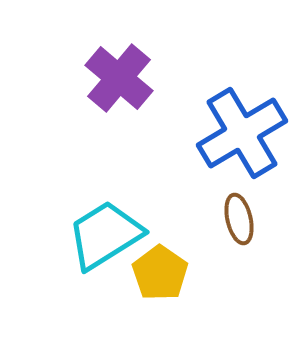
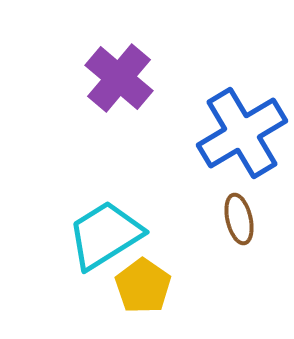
yellow pentagon: moved 17 px left, 13 px down
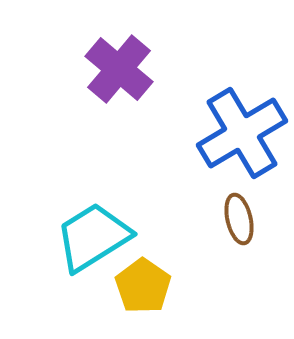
purple cross: moved 9 px up
cyan trapezoid: moved 12 px left, 2 px down
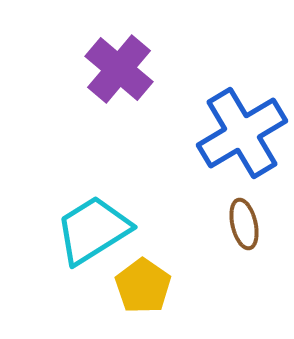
brown ellipse: moved 5 px right, 5 px down
cyan trapezoid: moved 7 px up
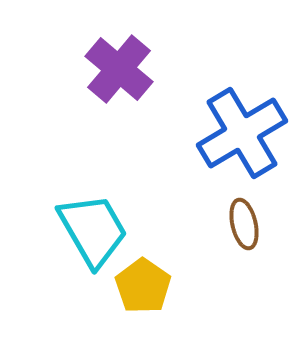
cyan trapezoid: rotated 92 degrees clockwise
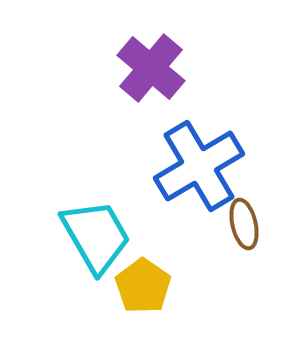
purple cross: moved 32 px right, 1 px up
blue cross: moved 43 px left, 33 px down
cyan trapezoid: moved 3 px right, 6 px down
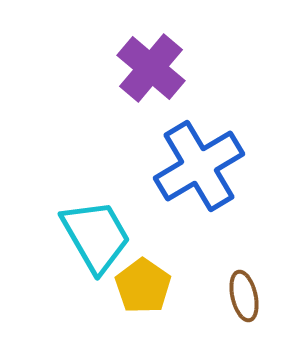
brown ellipse: moved 72 px down
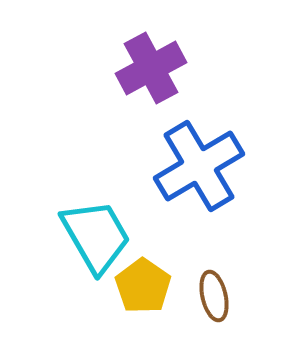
purple cross: rotated 22 degrees clockwise
brown ellipse: moved 30 px left
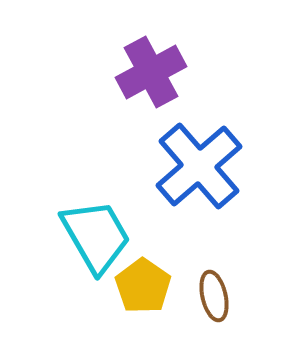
purple cross: moved 4 px down
blue cross: rotated 10 degrees counterclockwise
